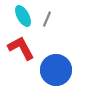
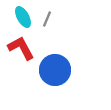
cyan ellipse: moved 1 px down
blue circle: moved 1 px left
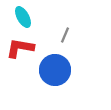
gray line: moved 18 px right, 16 px down
red L-shape: moved 1 px left; rotated 52 degrees counterclockwise
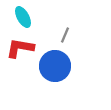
blue circle: moved 4 px up
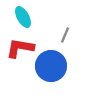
blue circle: moved 4 px left
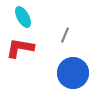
blue circle: moved 22 px right, 7 px down
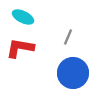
cyan ellipse: rotated 35 degrees counterclockwise
gray line: moved 3 px right, 2 px down
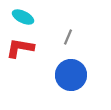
blue circle: moved 2 px left, 2 px down
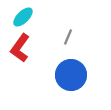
cyan ellipse: rotated 70 degrees counterclockwise
red L-shape: rotated 64 degrees counterclockwise
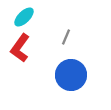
cyan ellipse: moved 1 px right
gray line: moved 2 px left
